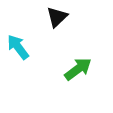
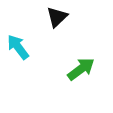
green arrow: moved 3 px right
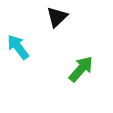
green arrow: rotated 12 degrees counterclockwise
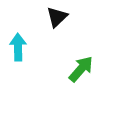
cyan arrow: rotated 36 degrees clockwise
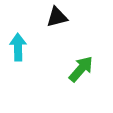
black triangle: rotated 30 degrees clockwise
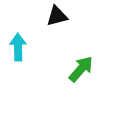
black triangle: moved 1 px up
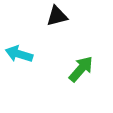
cyan arrow: moved 1 px right, 7 px down; rotated 72 degrees counterclockwise
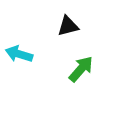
black triangle: moved 11 px right, 10 px down
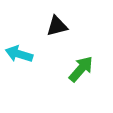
black triangle: moved 11 px left
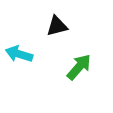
green arrow: moved 2 px left, 2 px up
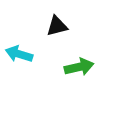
green arrow: rotated 36 degrees clockwise
